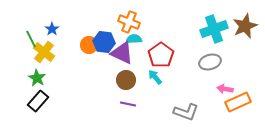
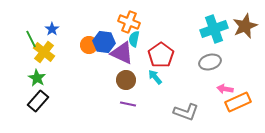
cyan semicircle: rotated 77 degrees counterclockwise
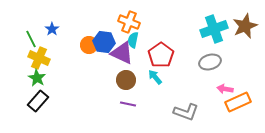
cyan semicircle: moved 1 px left, 1 px down
yellow cross: moved 5 px left, 6 px down; rotated 15 degrees counterclockwise
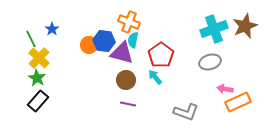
blue hexagon: moved 1 px up
purple triangle: rotated 10 degrees counterclockwise
yellow cross: rotated 20 degrees clockwise
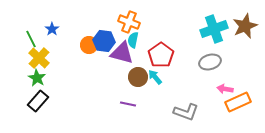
brown circle: moved 12 px right, 3 px up
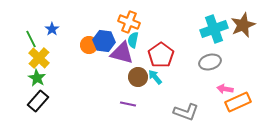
brown star: moved 2 px left, 1 px up
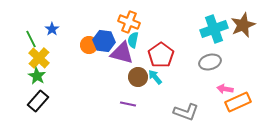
green star: moved 2 px up
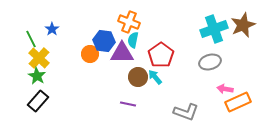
orange circle: moved 1 px right, 9 px down
purple triangle: rotated 15 degrees counterclockwise
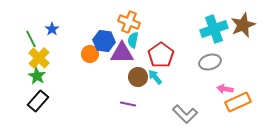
gray L-shape: moved 1 px left, 2 px down; rotated 25 degrees clockwise
